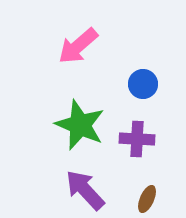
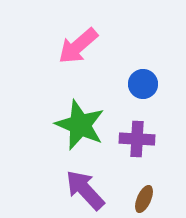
brown ellipse: moved 3 px left
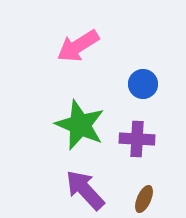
pink arrow: rotated 9 degrees clockwise
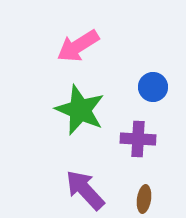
blue circle: moved 10 px right, 3 px down
green star: moved 15 px up
purple cross: moved 1 px right
brown ellipse: rotated 16 degrees counterclockwise
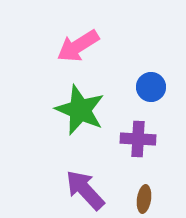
blue circle: moved 2 px left
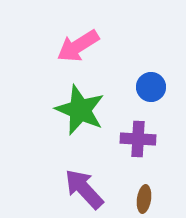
purple arrow: moved 1 px left, 1 px up
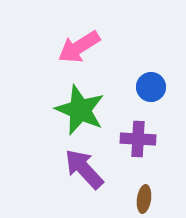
pink arrow: moved 1 px right, 1 px down
purple arrow: moved 20 px up
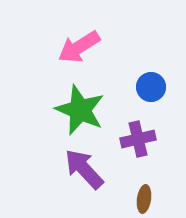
purple cross: rotated 16 degrees counterclockwise
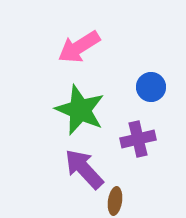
brown ellipse: moved 29 px left, 2 px down
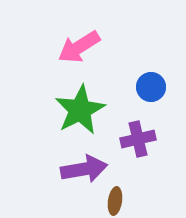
green star: rotated 21 degrees clockwise
purple arrow: rotated 123 degrees clockwise
